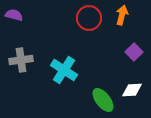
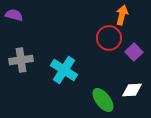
red circle: moved 20 px right, 20 px down
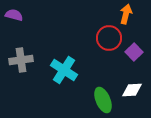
orange arrow: moved 4 px right, 1 px up
green ellipse: rotated 15 degrees clockwise
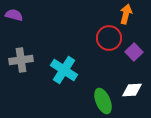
green ellipse: moved 1 px down
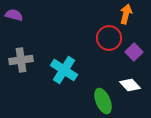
white diamond: moved 2 px left, 5 px up; rotated 50 degrees clockwise
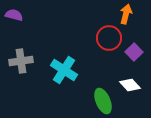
gray cross: moved 1 px down
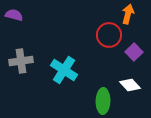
orange arrow: moved 2 px right
red circle: moved 3 px up
green ellipse: rotated 25 degrees clockwise
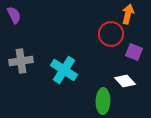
purple semicircle: rotated 48 degrees clockwise
red circle: moved 2 px right, 1 px up
purple square: rotated 24 degrees counterclockwise
white diamond: moved 5 px left, 4 px up
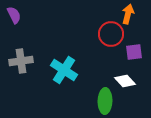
purple square: rotated 30 degrees counterclockwise
green ellipse: moved 2 px right
